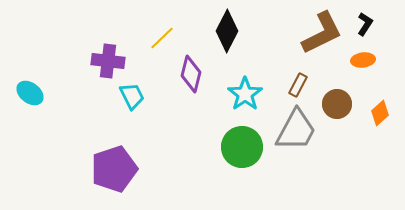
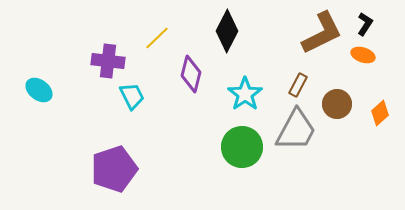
yellow line: moved 5 px left
orange ellipse: moved 5 px up; rotated 25 degrees clockwise
cyan ellipse: moved 9 px right, 3 px up
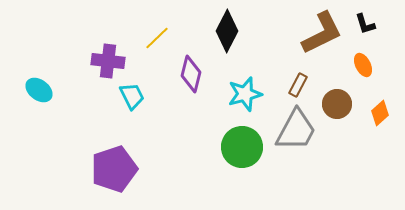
black L-shape: rotated 130 degrees clockwise
orange ellipse: moved 10 px down; rotated 45 degrees clockwise
cyan star: rotated 20 degrees clockwise
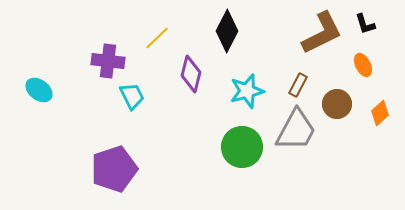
cyan star: moved 2 px right, 3 px up
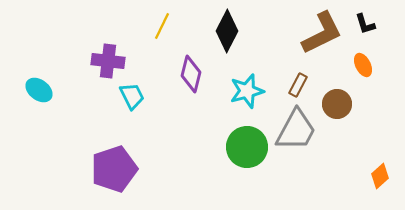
yellow line: moved 5 px right, 12 px up; rotated 20 degrees counterclockwise
orange diamond: moved 63 px down
green circle: moved 5 px right
